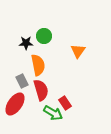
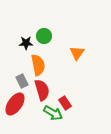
orange triangle: moved 1 px left, 2 px down
red semicircle: moved 1 px right
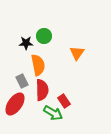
red semicircle: rotated 15 degrees clockwise
red rectangle: moved 1 px left, 2 px up
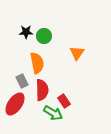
black star: moved 11 px up
orange semicircle: moved 1 px left, 2 px up
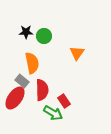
orange semicircle: moved 5 px left
gray rectangle: rotated 24 degrees counterclockwise
red ellipse: moved 6 px up
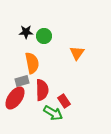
gray rectangle: rotated 56 degrees counterclockwise
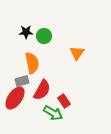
red semicircle: rotated 30 degrees clockwise
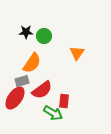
orange semicircle: rotated 45 degrees clockwise
red semicircle: rotated 25 degrees clockwise
red rectangle: rotated 40 degrees clockwise
